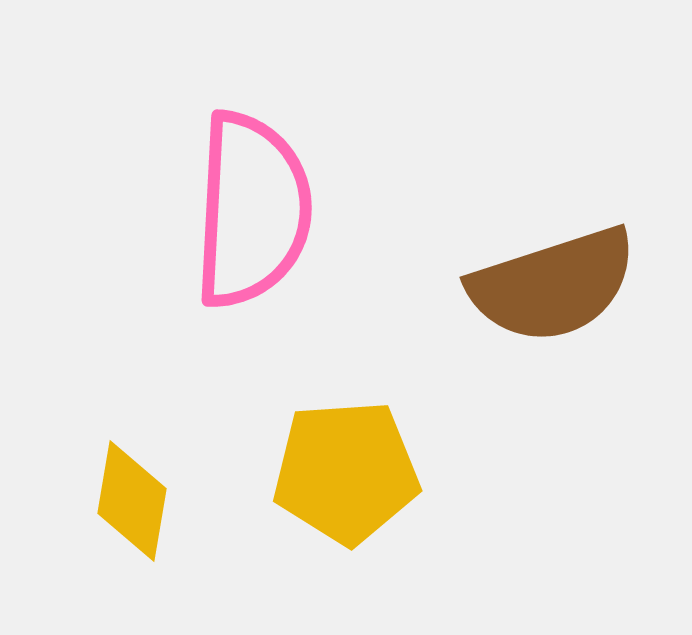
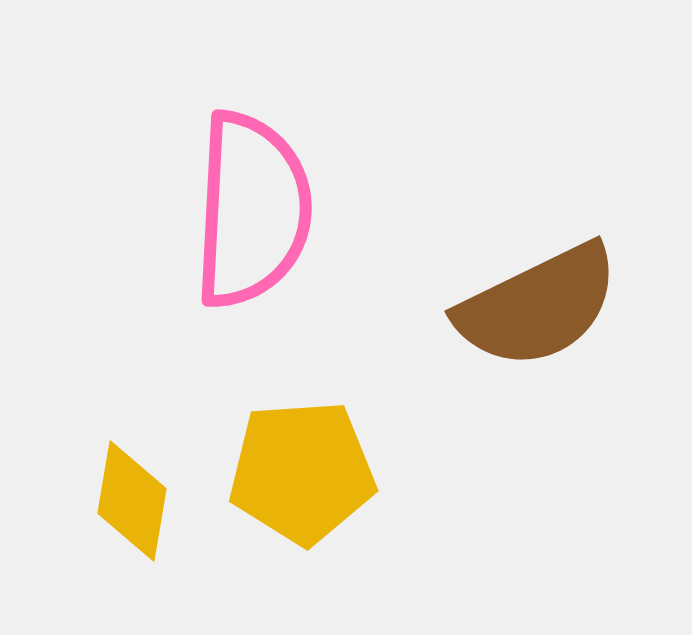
brown semicircle: moved 15 px left, 21 px down; rotated 8 degrees counterclockwise
yellow pentagon: moved 44 px left
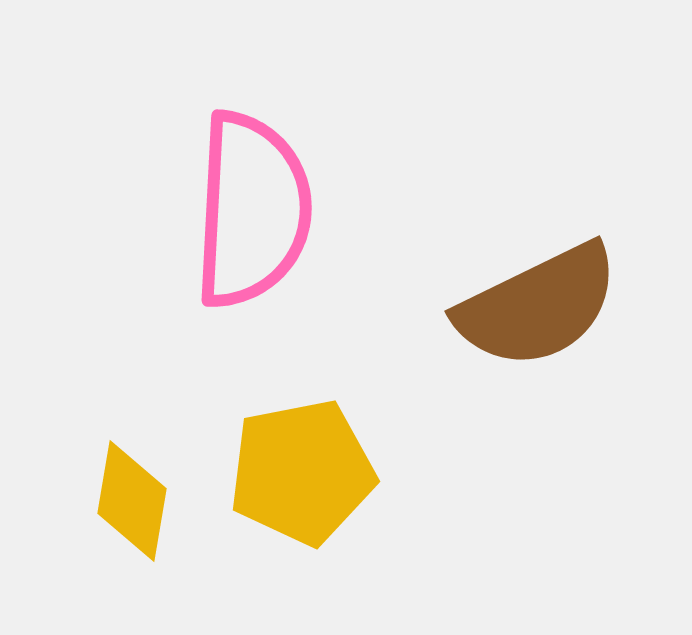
yellow pentagon: rotated 7 degrees counterclockwise
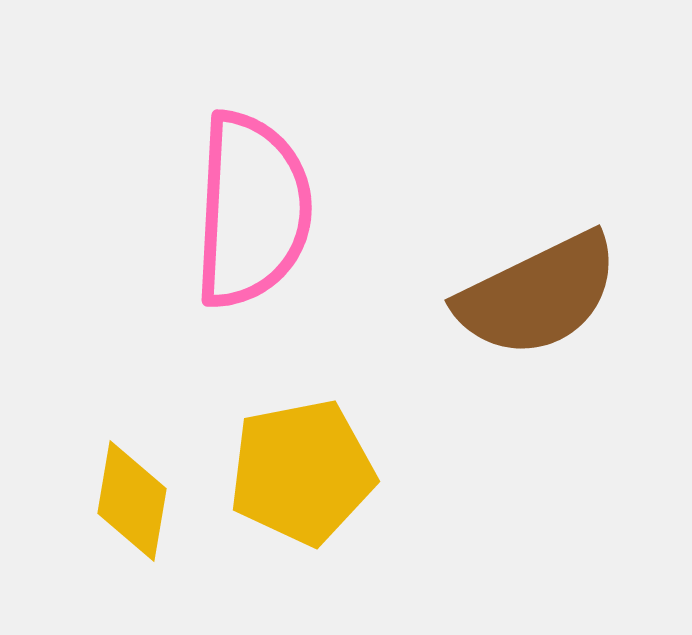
brown semicircle: moved 11 px up
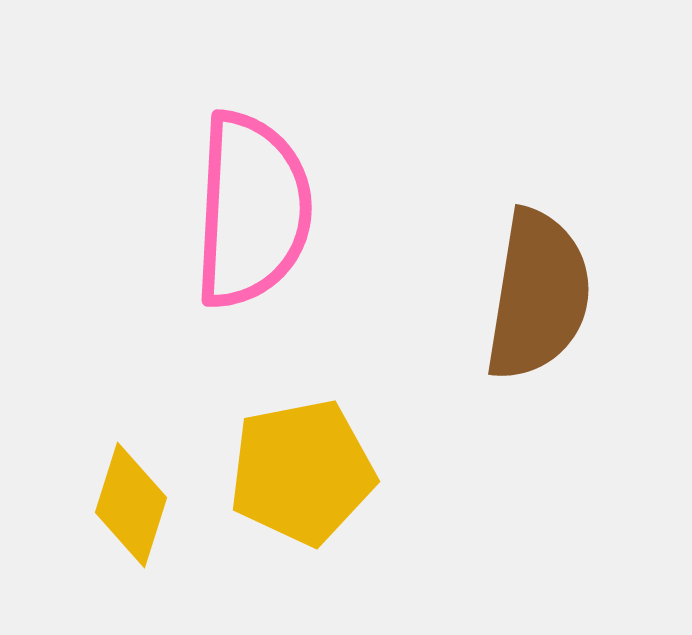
brown semicircle: rotated 55 degrees counterclockwise
yellow diamond: moved 1 px left, 4 px down; rotated 8 degrees clockwise
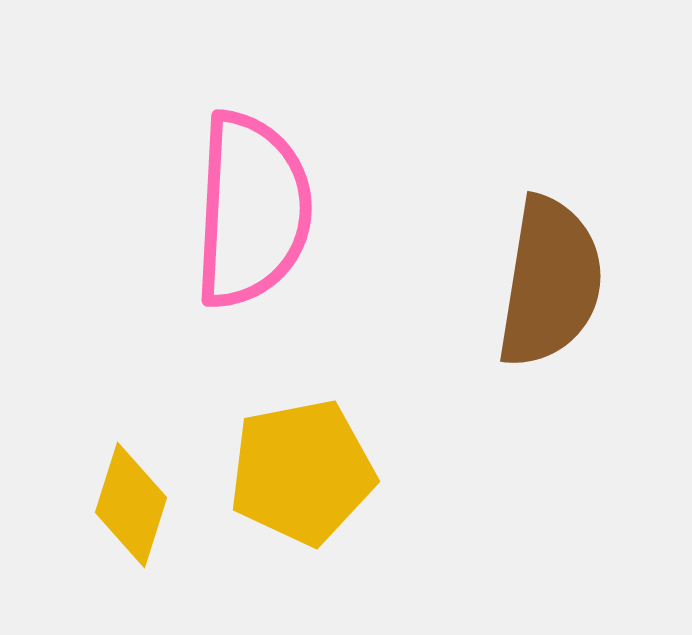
brown semicircle: moved 12 px right, 13 px up
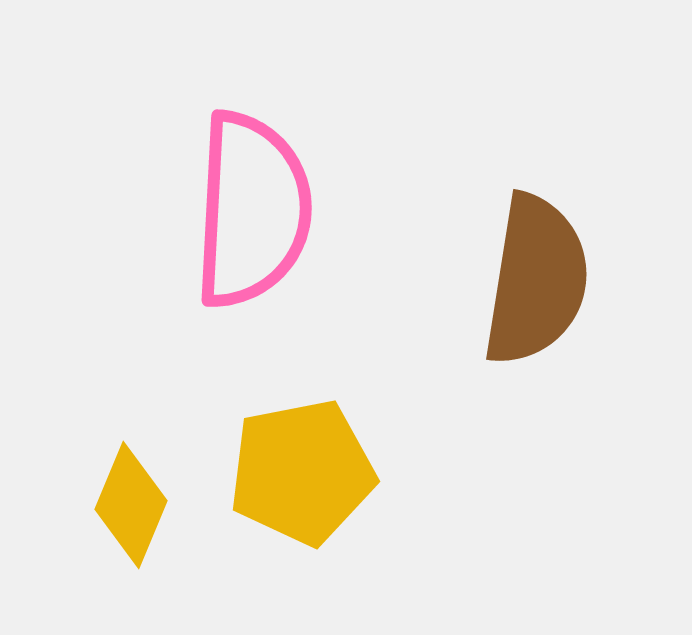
brown semicircle: moved 14 px left, 2 px up
yellow diamond: rotated 5 degrees clockwise
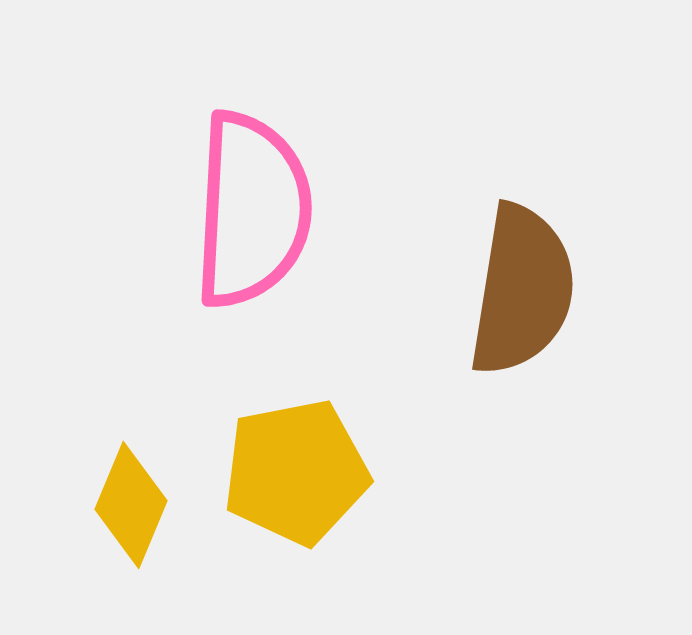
brown semicircle: moved 14 px left, 10 px down
yellow pentagon: moved 6 px left
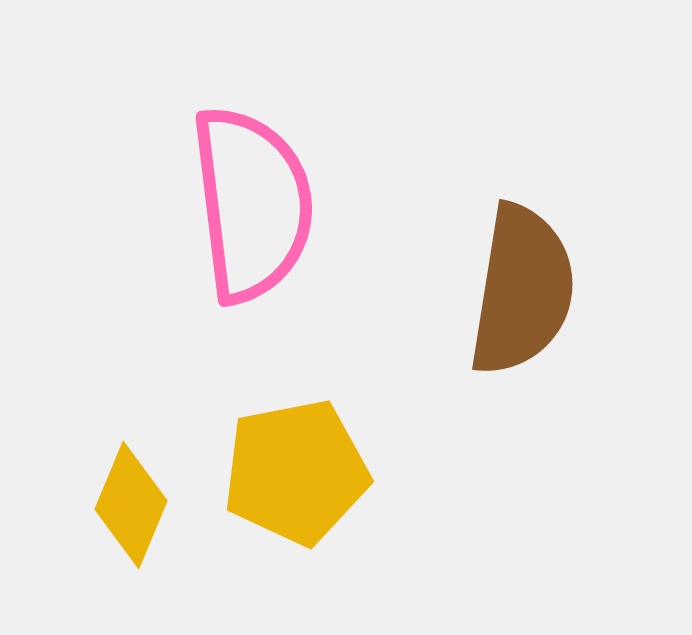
pink semicircle: moved 6 px up; rotated 10 degrees counterclockwise
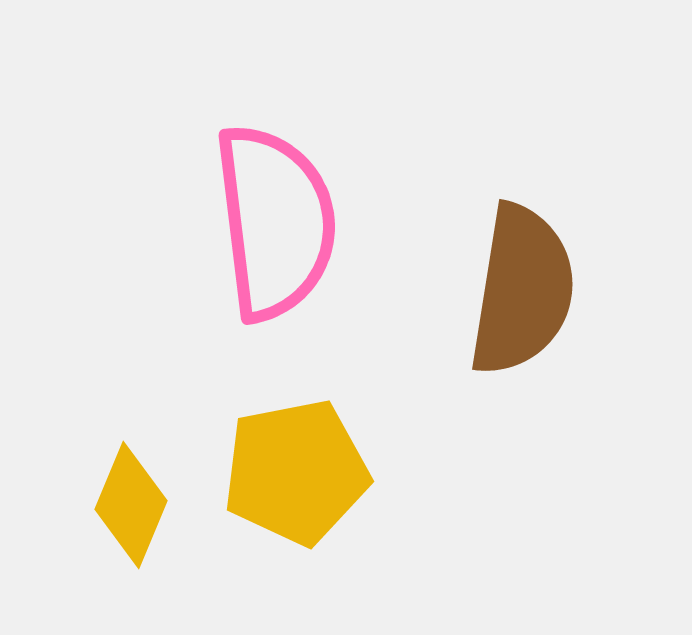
pink semicircle: moved 23 px right, 18 px down
